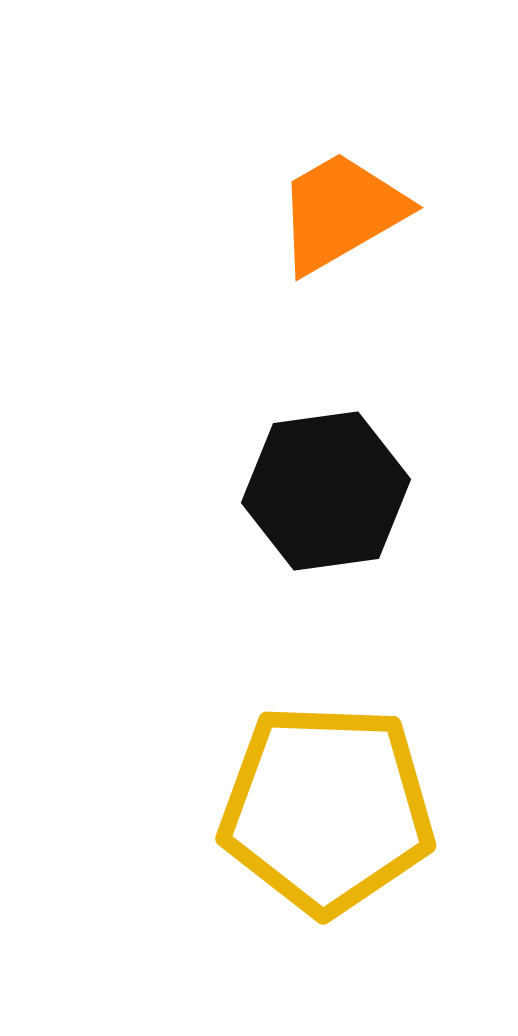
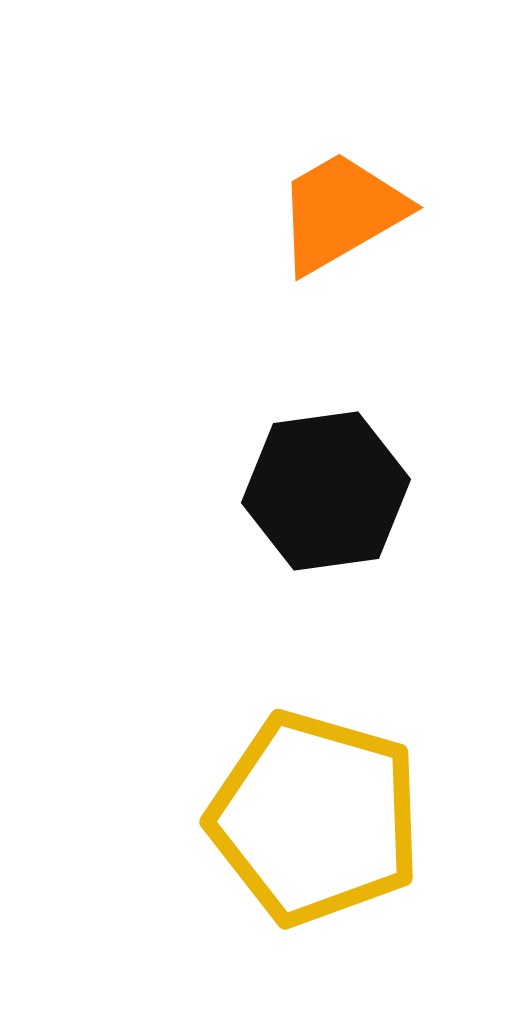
yellow pentagon: moved 12 px left, 9 px down; rotated 14 degrees clockwise
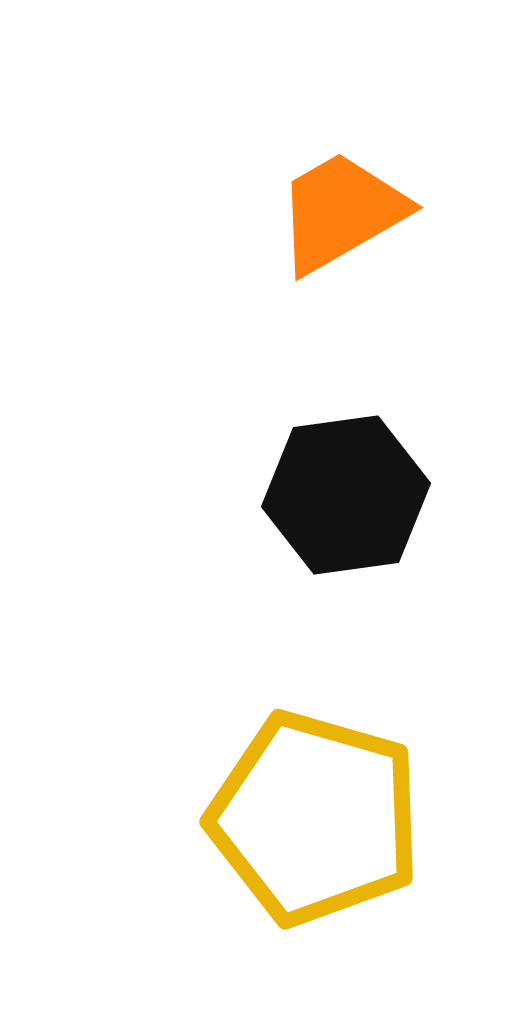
black hexagon: moved 20 px right, 4 px down
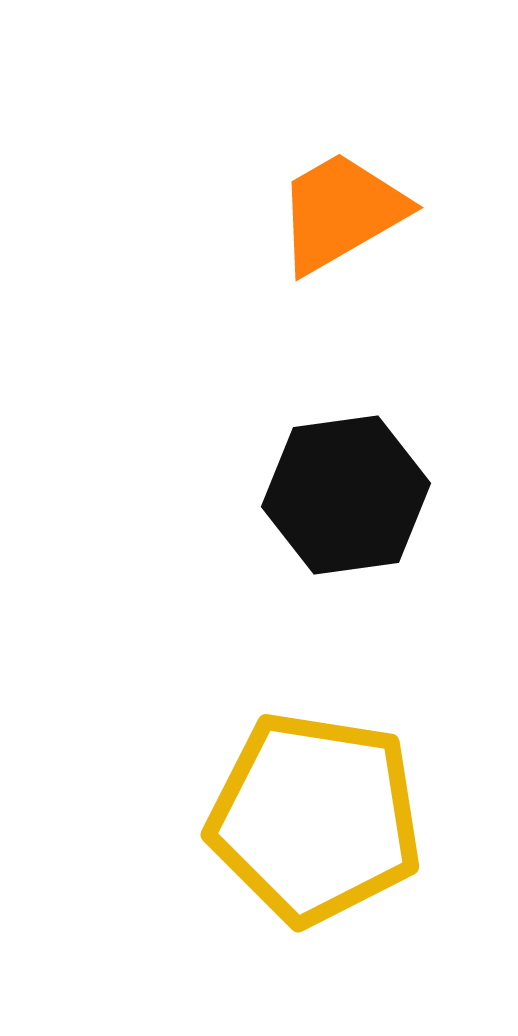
yellow pentagon: rotated 7 degrees counterclockwise
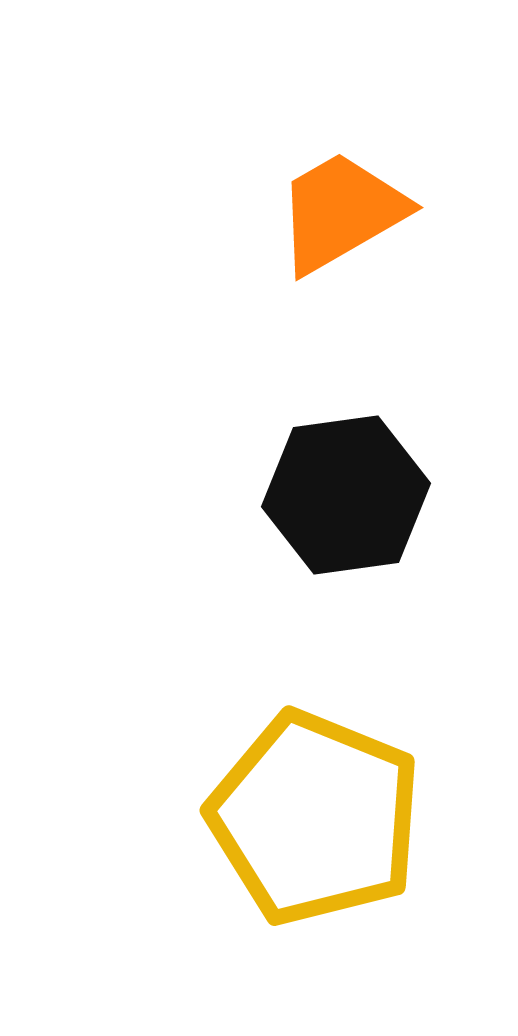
yellow pentagon: rotated 13 degrees clockwise
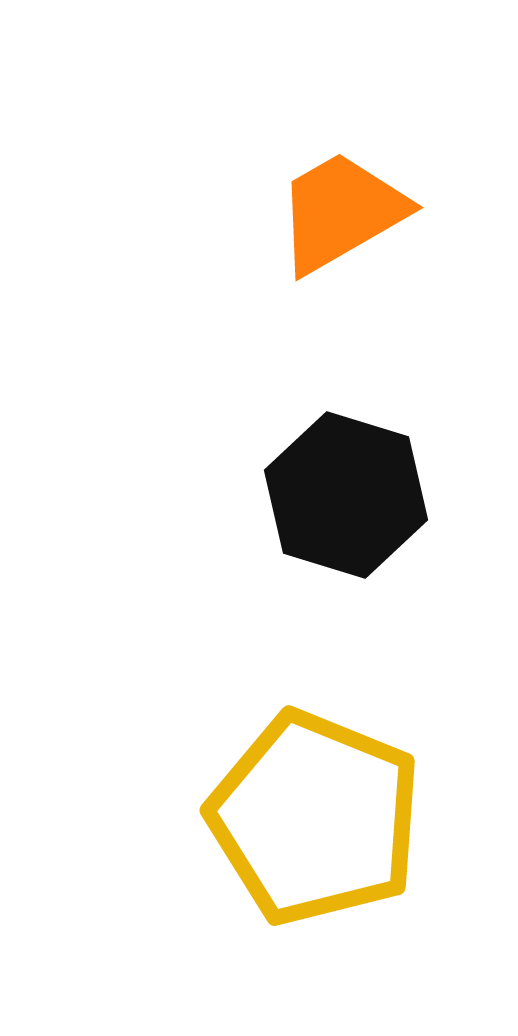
black hexagon: rotated 25 degrees clockwise
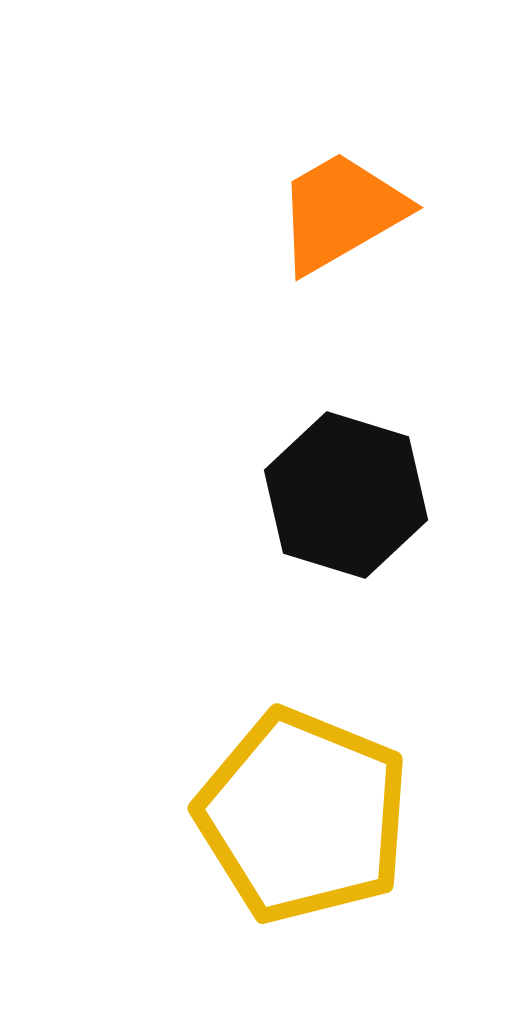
yellow pentagon: moved 12 px left, 2 px up
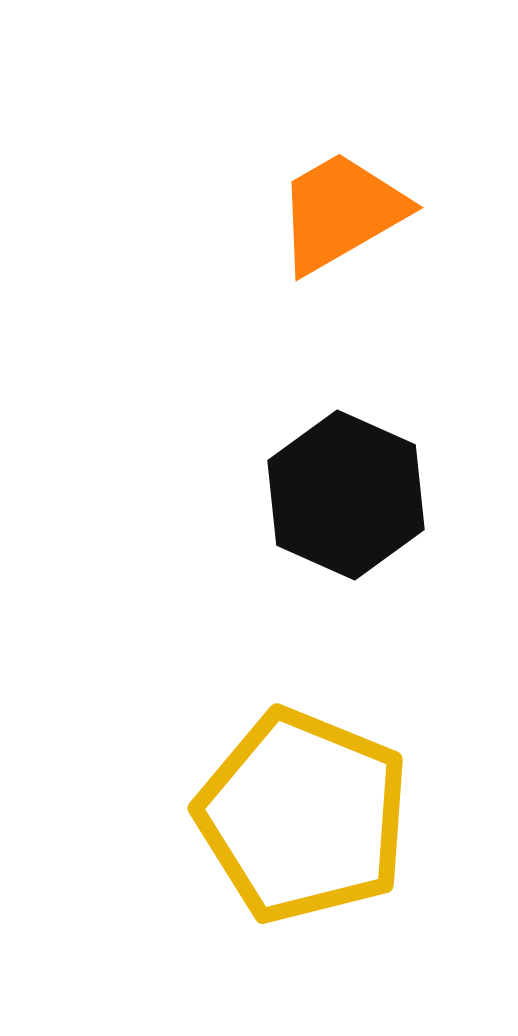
black hexagon: rotated 7 degrees clockwise
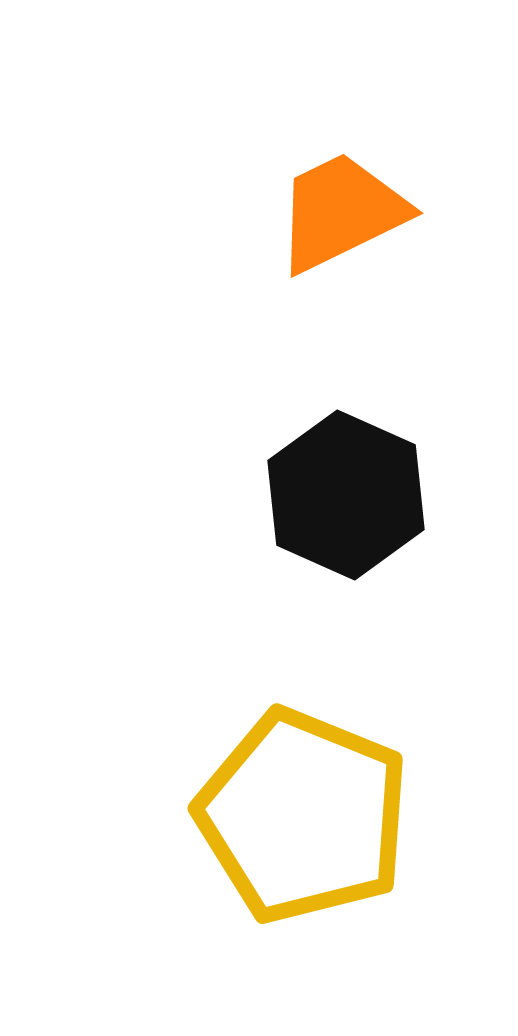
orange trapezoid: rotated 4 degrees clockwise
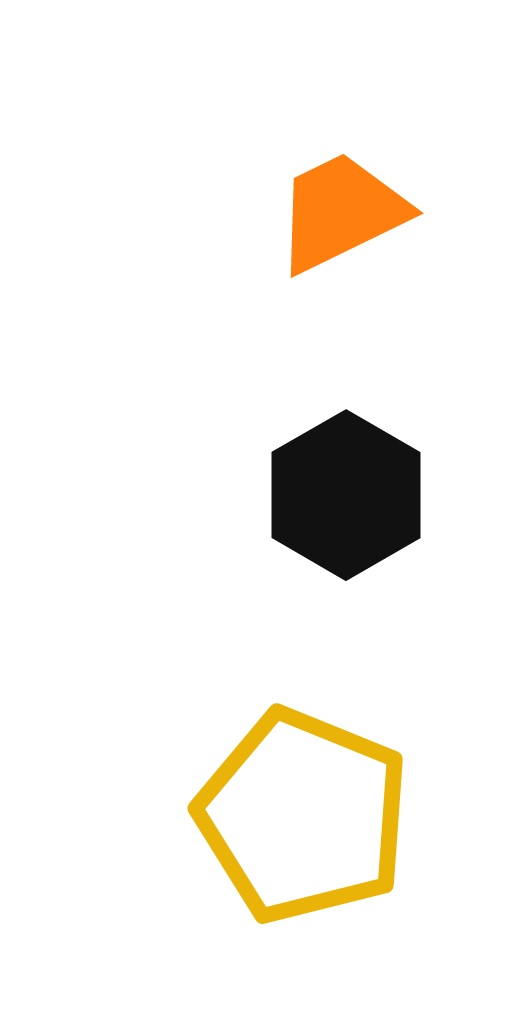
black hexagon: rotated 6 degrees clockwise
